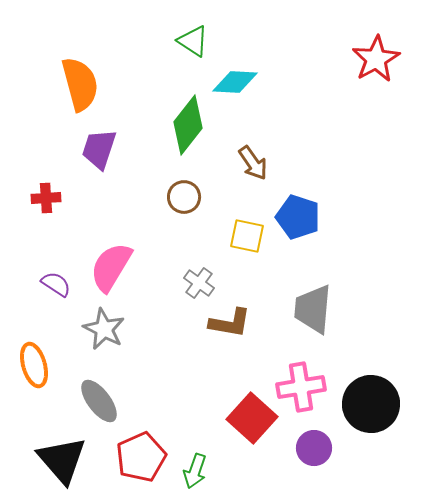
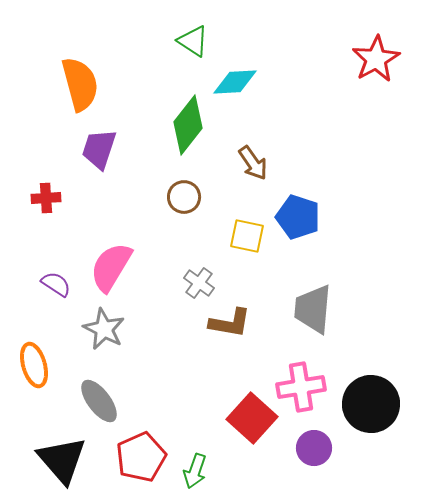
cyan diamond: rotated 6 degrees counterclockwise
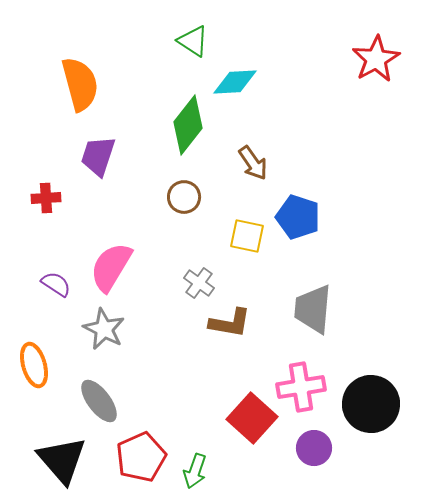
purple trapezoid: moved 1 px left, 7 px down
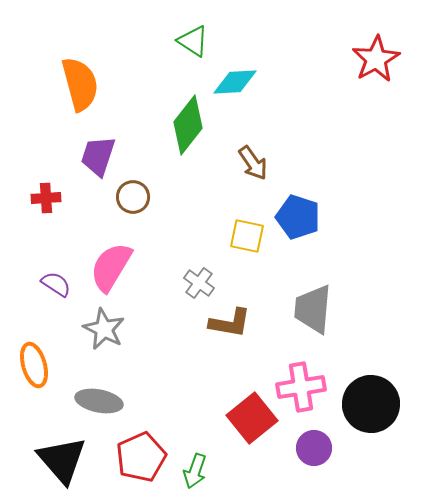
brown circle: moved 51 px left
gray ellipse: rotated 42 degrees counterclockwise
red square: rotated 9 degrees clockwise
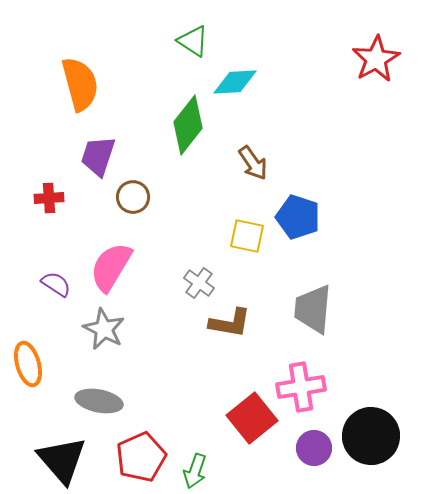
red cross: moved 3 px right
orange ellipse: moved 6 px left, 1 px up
black circle: moved 32 px down
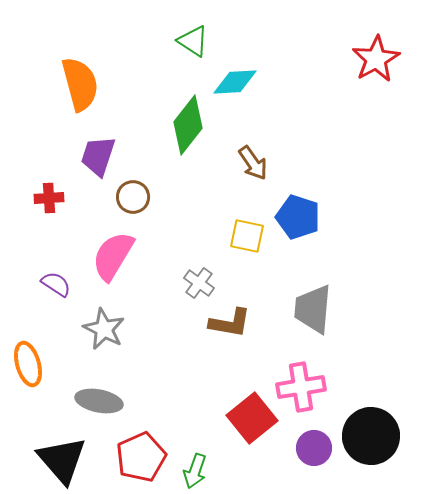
pink semicircle: moved 2 px right, 11 px up
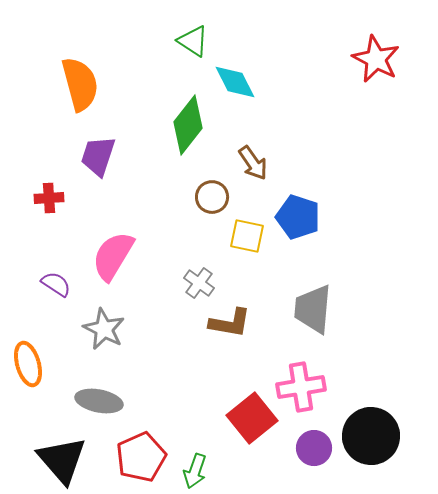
red star: rotated 15 degrees counterclockwise
cyan diamond: rotated 66 degrees clockwise
brown circle: moved 79 px right
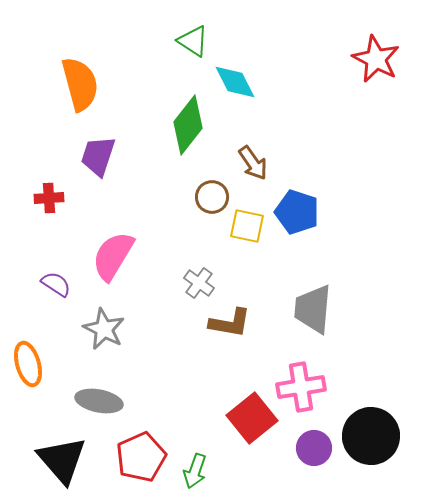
blue pentagon: moved 1 px left, 5 px up
yellow square: moved 10 px up
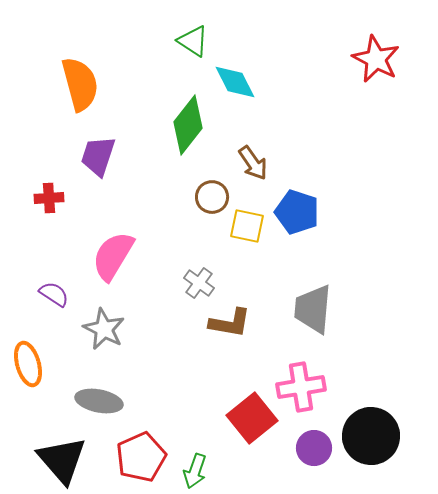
purple semicircle: moved 2 px left, 10 px down
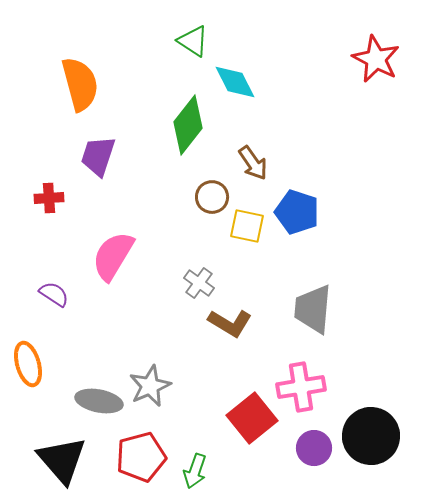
brown L-shape: rotated 21 degrees clockwise
gray star: moved 46 px right, 57 px down; rotated 21 degrees clockwise
red pentagon: rotated 9 degrees clockwise
